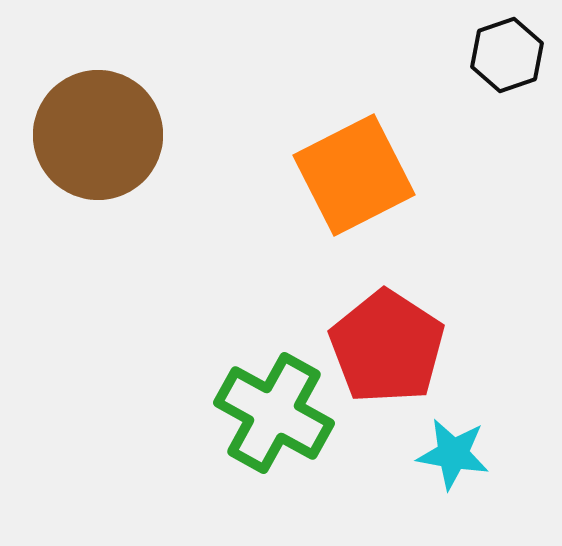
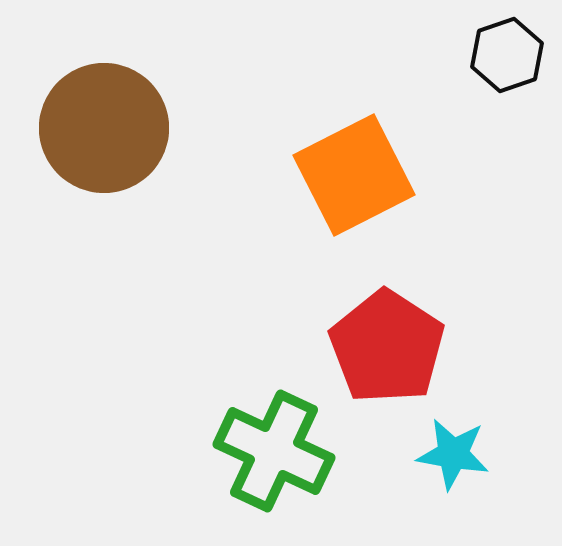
brown circle: moved 6 px right, 7 px up
green cross: moved 38 px down; rotated 4 degrees counterclockwise
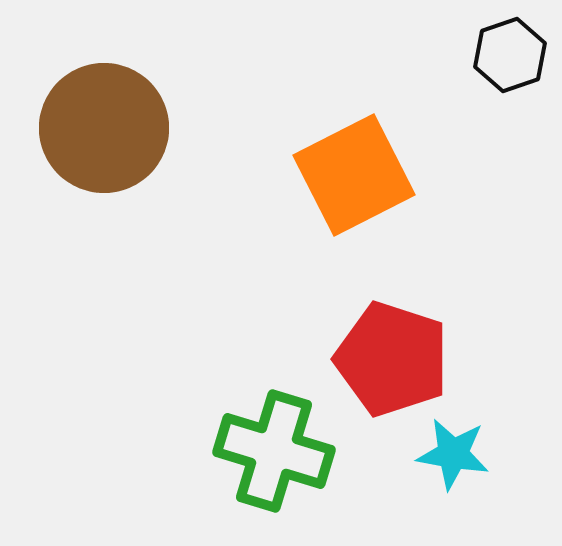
black hexagon: moved 3 px right
red pentagon: moved 5 px right, 12 px down; rotated 15 degrees counterclockwise
green cross: rotated 8 degrees counterclockwise
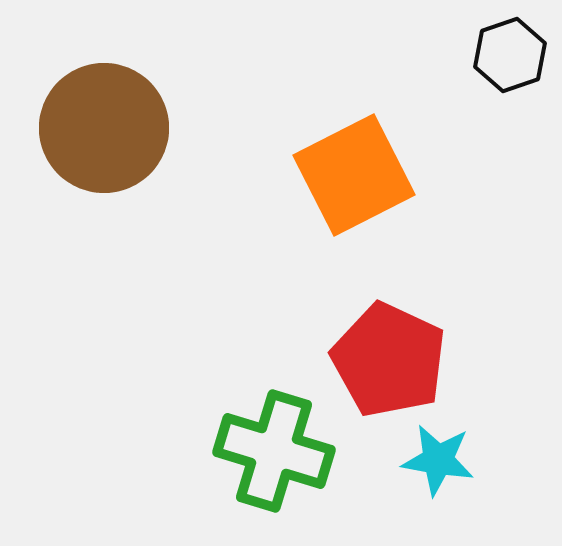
red pentagon: moved 3 px left, 1 px down; rotated 7 degrees clockwise
cyan star: moved 15 px left, 6 px down
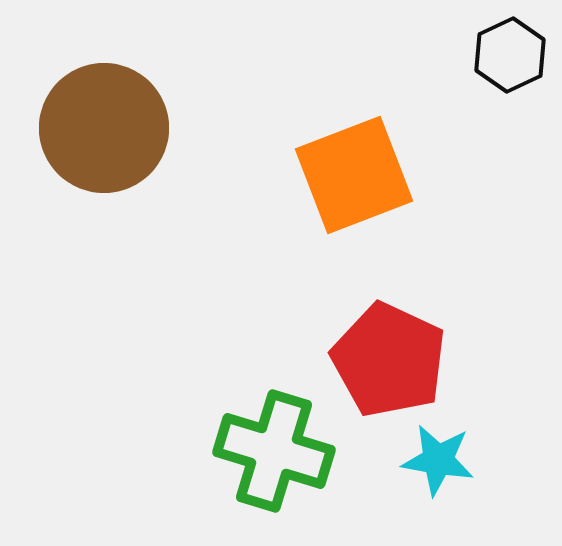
black hexagon: rotated 6 degrees counterclockwise
orange square: rotated 6 degrees clockwise
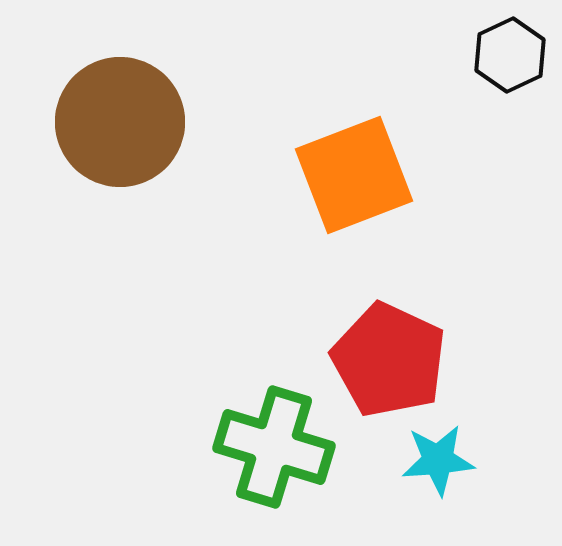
brown circle: moved 16 px right, 6 px up
green cross: moved 4 px up
cyan star: rotated 14 degrees counterclockwise
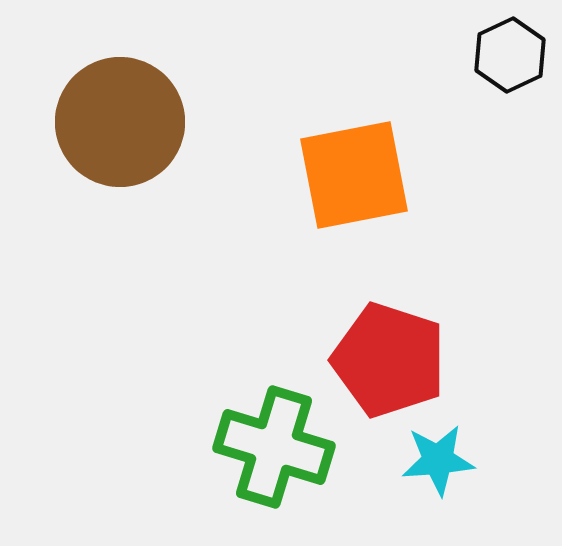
orange square: rotated 10 degrees clockwise
red pentagon: rotated 7 degrees counterclockwise
